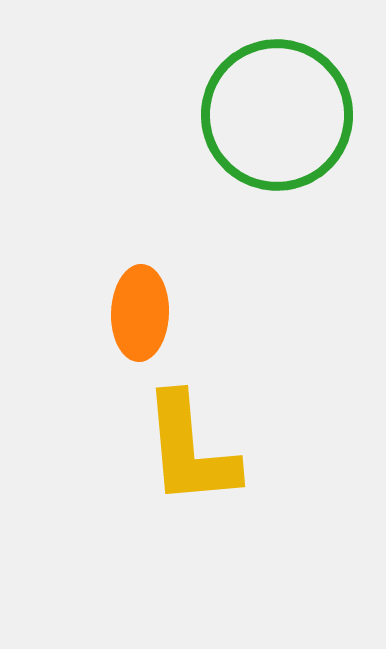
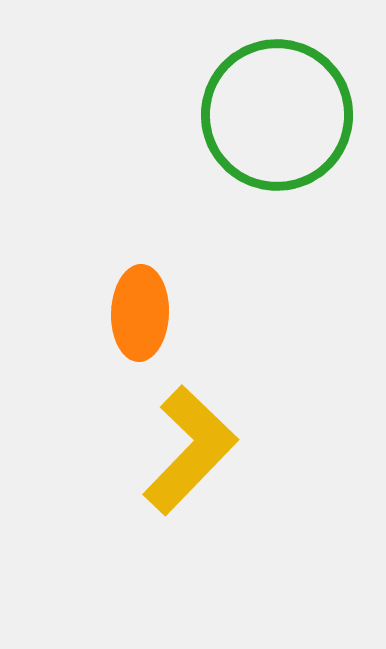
yellow L-shape: rotated 131 degrees counterclockwise
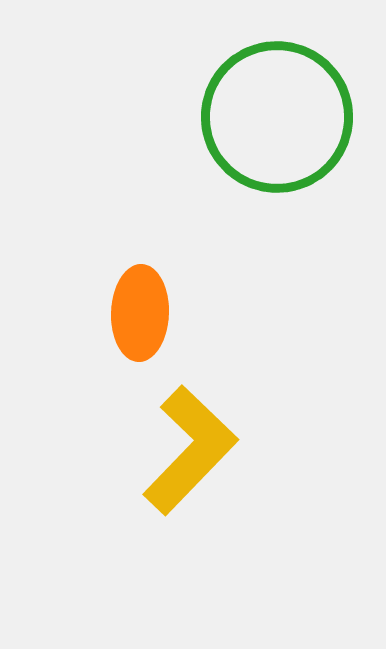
green circle: moved 2 px down
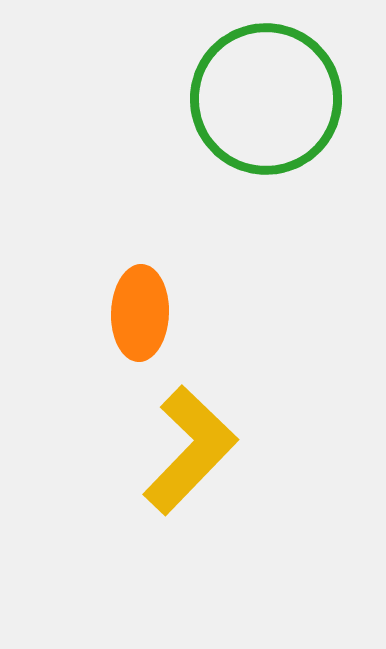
green circle: moved 11 px left, 18 px up
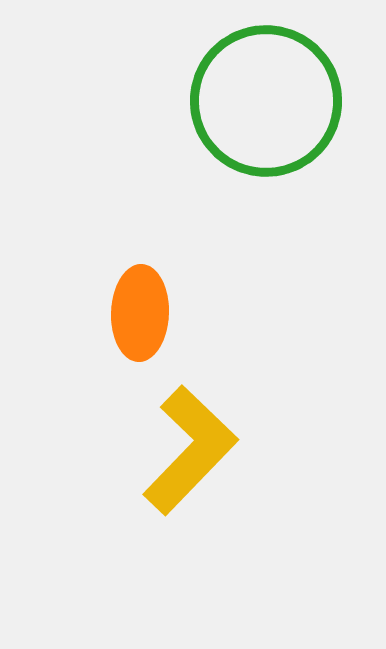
green circle: moved 2 px down
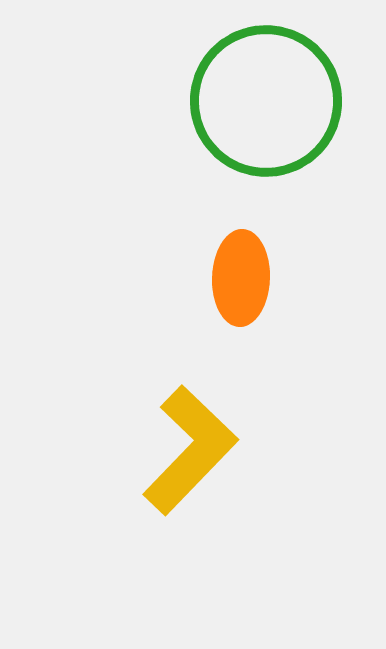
orange ellipse: moved 101 px right, 35 px up
